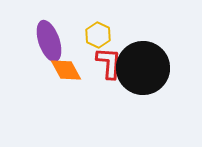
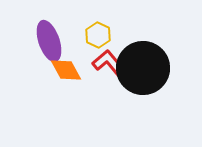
red L-shape: rotated 44 degrees counterclockwise
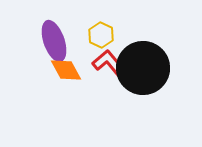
yellow hexagon: moved 3 px right
purple ellipse: moved 5 px right
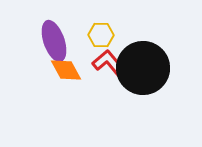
yellow hexagon: rotated 25 degrees counterclockwise
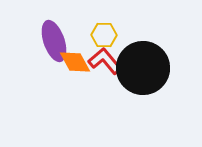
yellow hexagon: moved 3 px right
red L-shape: moved 4 px left, 2 px up
orange diamond: moved 9 px right, 8 px up
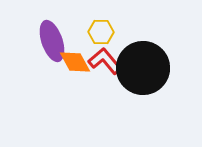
yellow hexagon: moved 3 px left, 3 px up
purple ellipse: moved 2 px left
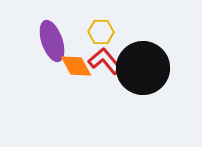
orange diamond: moved 1 px right, 4 px down
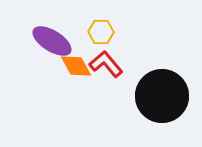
purple ellipse: rotated 39 degrees counterclockwise
red L-shape: moved 1 px right, 3 px down
black circle: moved 19 px right, 28 px down
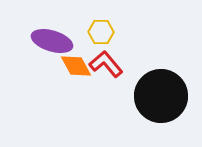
purple ellipse: rotated 15 degrees counterclockwise
black circle: moved 1 px left
